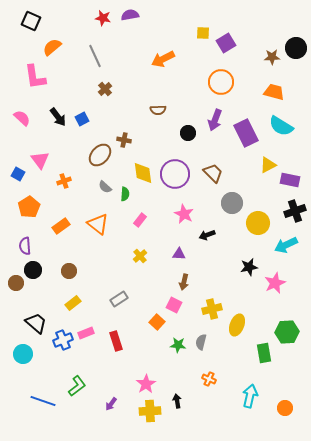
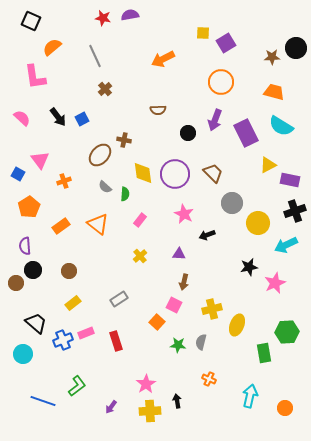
purple arrow at (111, 404): moved 3 px down
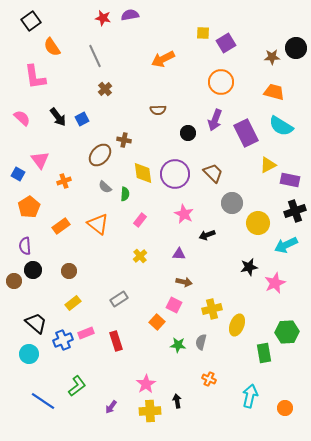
black square at (31, 21): rotated 30 degrees clockwise
orange semicircle at (52, 47): rotated 84 degrees counterclockwise
brown arrow at (184, 282): rotated 91 degrees counterclockwise
brown circle at (16, 283): moved 2 px left, 2 px up
cyan circle at (23, 354): moved 6 px right
blue line at (43, 401): rotated 15 degrees clockwise
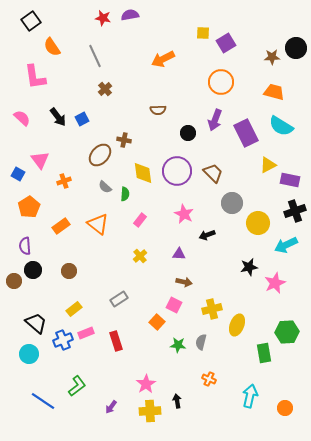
purple circle at (175, 174): moved 2 px right, 3 px up
yellow rectangle at (73, 303): moved 1 px right, 6 px down
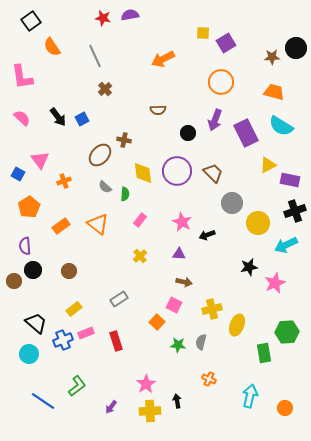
pink L-shape at (35, 77): moved 13 px left
pink star at (184, 214): moved 2 px left, 8 px down
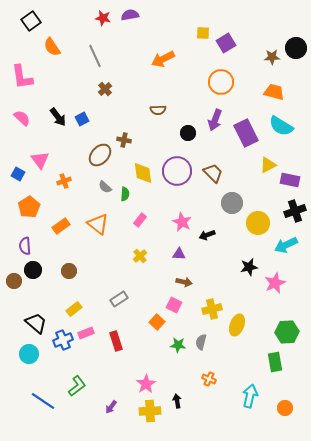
green rectangle at (264, 353): moved 11 px right, 9 px down
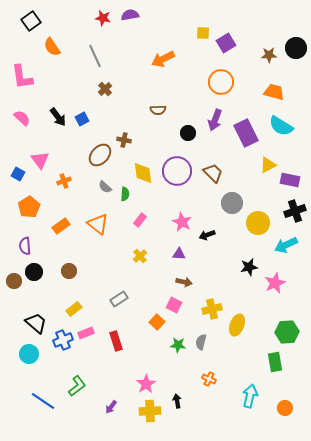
brown star at (272, 57): moved 3 px left, 2 px up
black circle at (33, 270): moved 1 px right, 2 px down
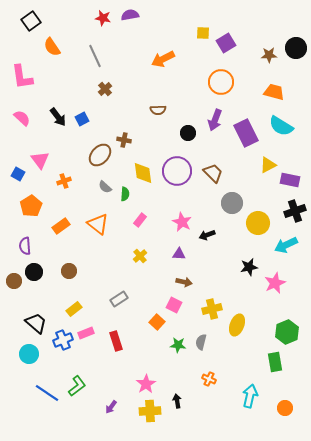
orange pentagon at (29, 207): moved 2 px right, 1 px up
green hexagon at (287, 332): rotated 20 degrees counterclockwise
blue line at (43, 401): moved 4 px right, 8 px up
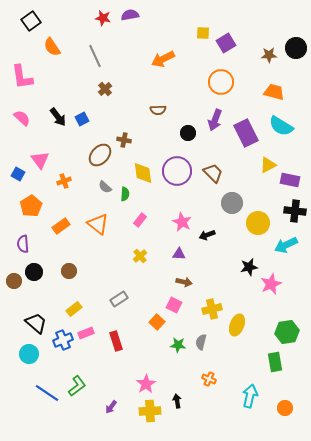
black cross at (295, 211): rotated 25 degrees clockwise
purple semicircle at (25, 246): moved 2 px left, 2 px up
pink star at (275, 283): moved 4 px left, 1 px down
green hexagon at (287, 332): rotated 15 degrees clockwise
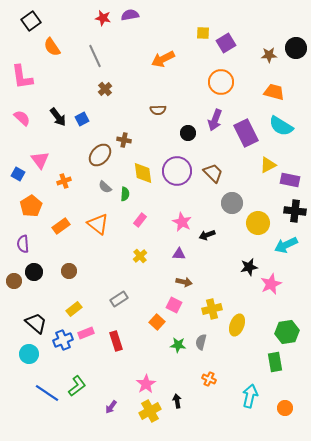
yellow cross at (150, 411): rotated 25 degrees counterclockwise
